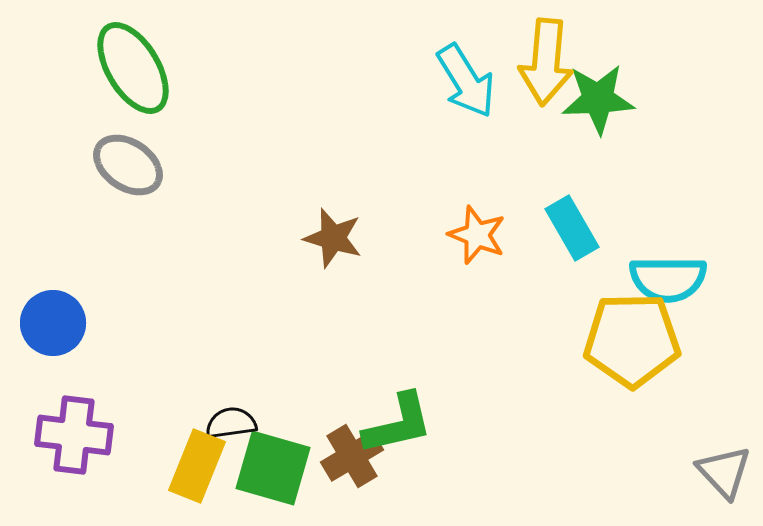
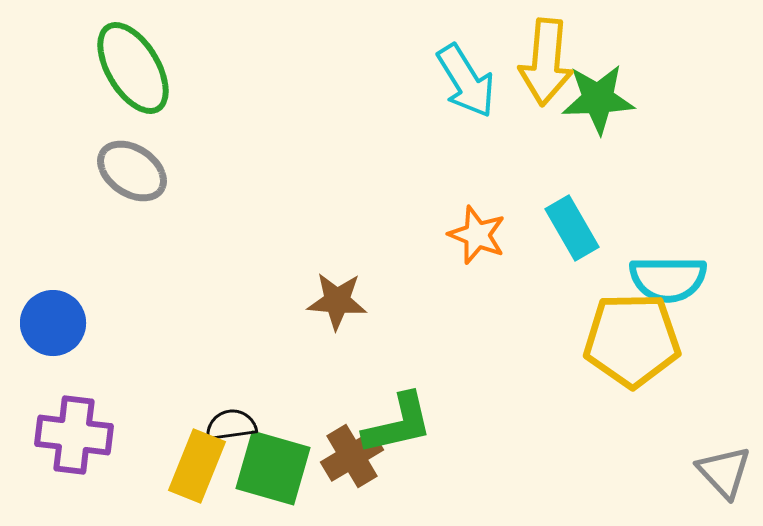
gray ellipse: moved 4 px right, 6 px down
brown star: moved 4 px right, 63 px down; rotated 12 degrees counterclockwise
black semicircle: moved 2 px down
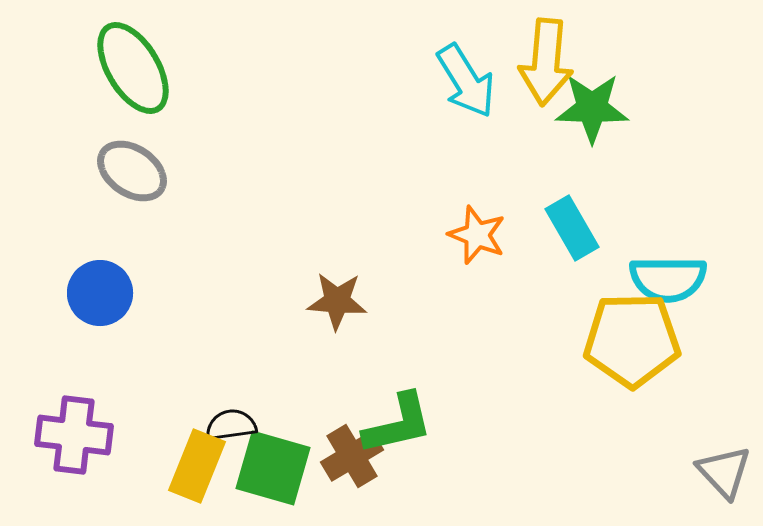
green star: moved 6 px left, 9 px down; rotated 4 degrees clockwise
blue circle: moved 47 px right, 30 px up
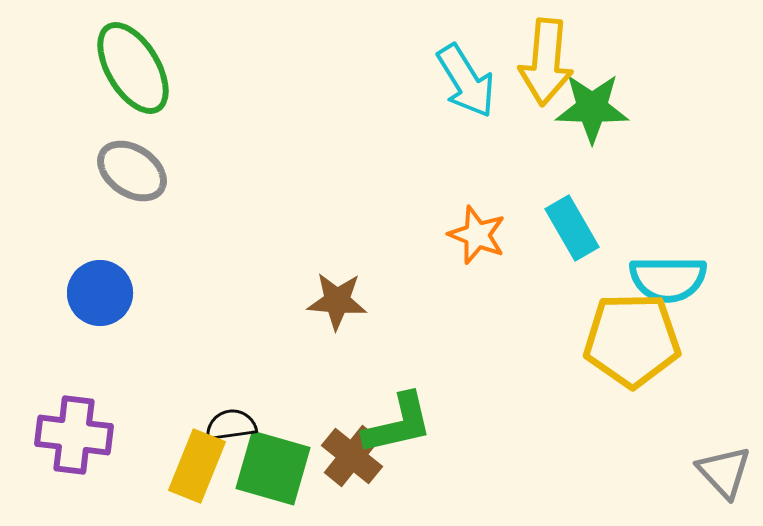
brown cross: rotated 20 degrees counterclockwise
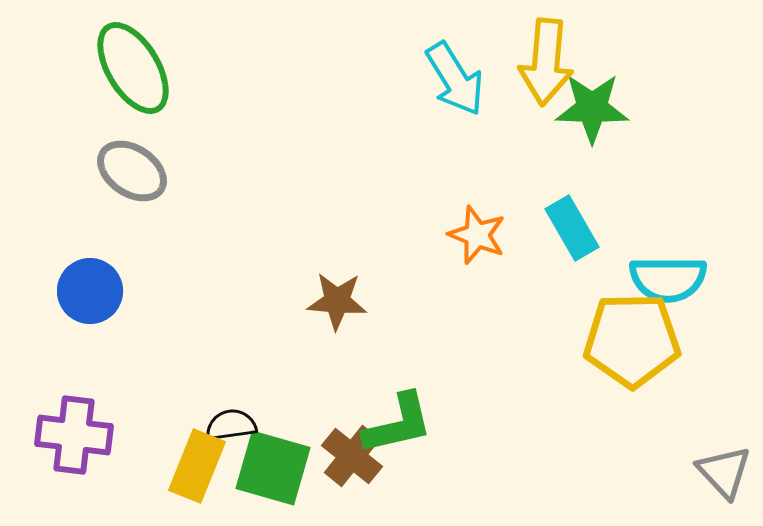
cyan arrow: moved 11 px left, 2 px up
blue circle: moved 10 px left, 2 px up
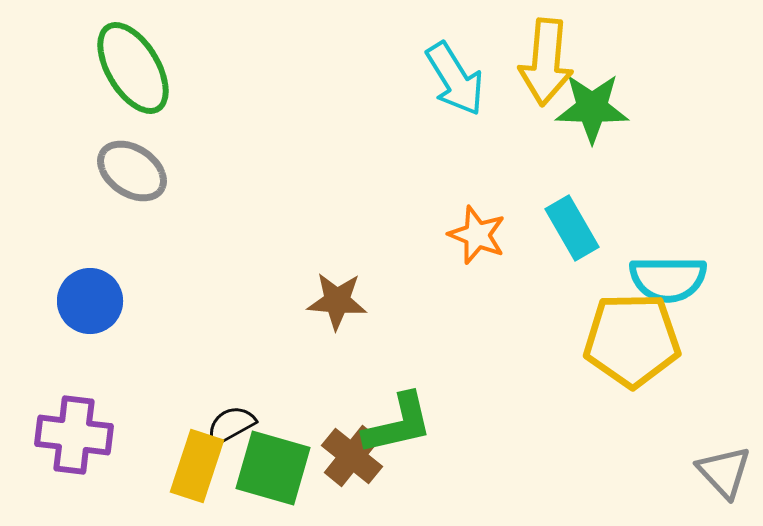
blue circle: moved 10 px down
black semicircle: rotated 21 degrees counterclockwise
yellow rectangle: rotated 4 degrees counterclockwise
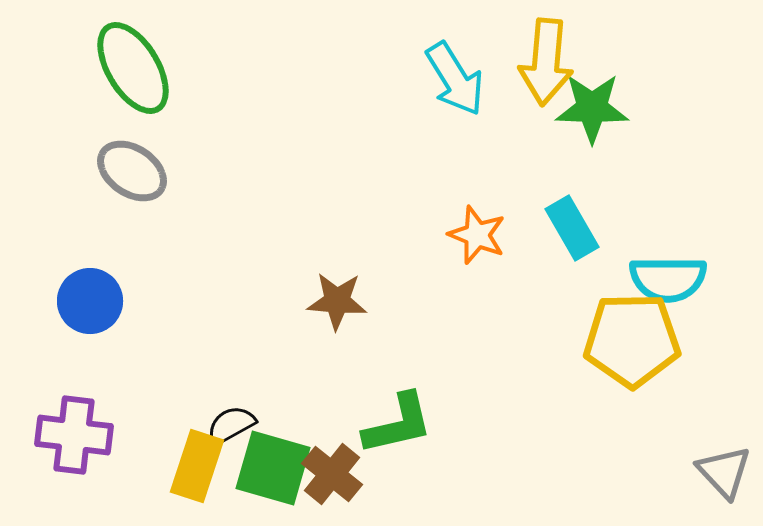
brown cross: moved 20 px left, 18 px down
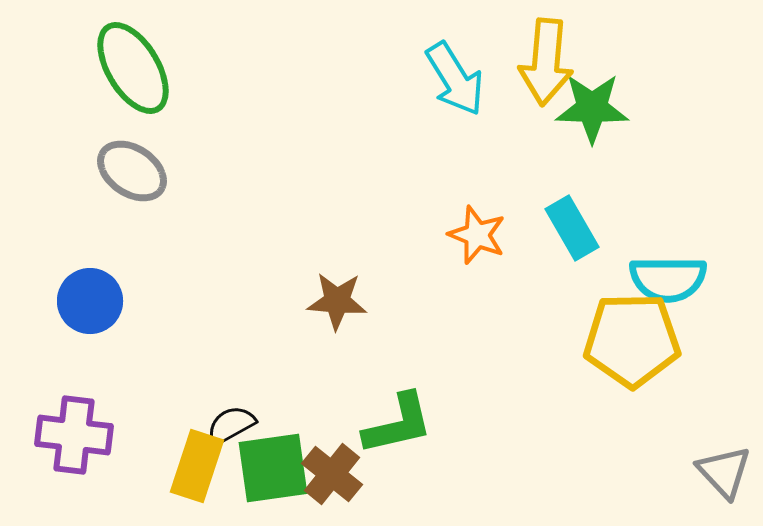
green square: rotated 24 degrees counterclockwise
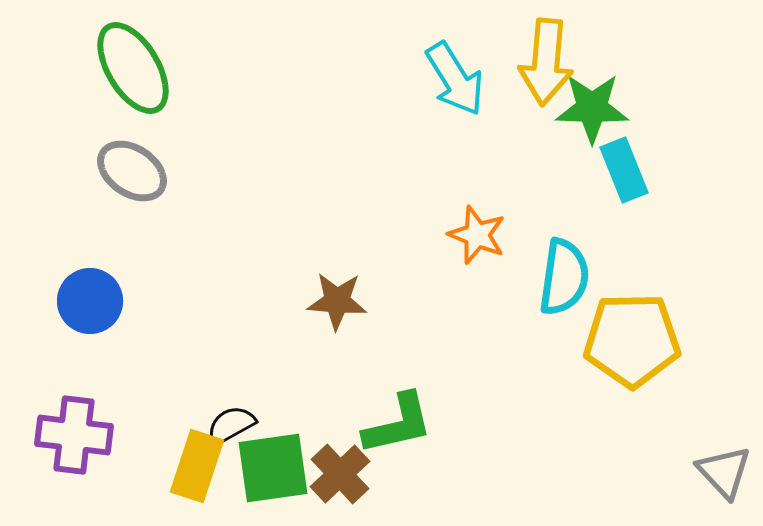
cyan rectangle: moved 52 px right, 58 px up; rotated 8 degrees clockwise
cyan semicircle: moved 104 px left, 2 px up; rotated 82 degrees counterclockwise
brown cross: moved 8 px right; rotated 8 degrees clockwise
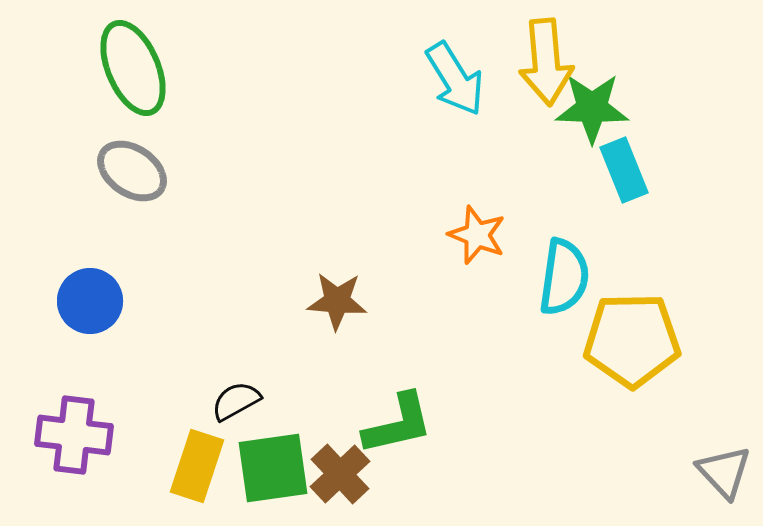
yellow arrow: rotated 10 degrees counterclockwise
green ellipse: rotated 8 degrees clockwise
black semicircle: moved 5 px right, 24 px up
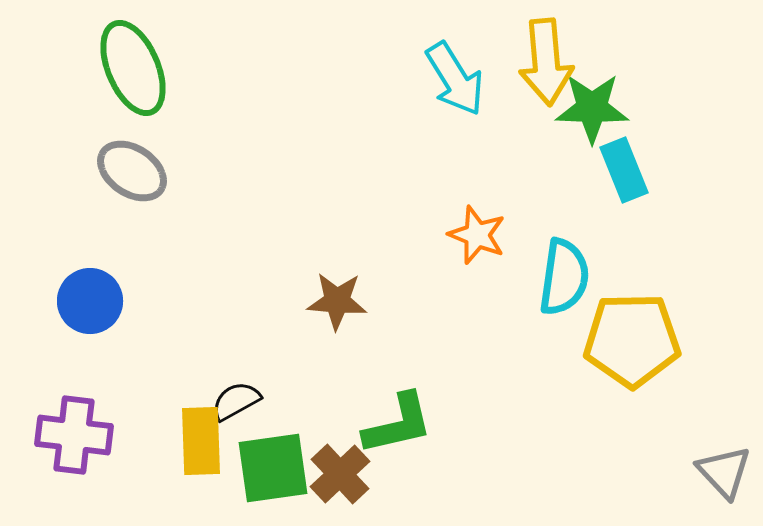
yellow rectangle: moved 4 px right, 25 px up; rotated 20 degrees counterclockwise
